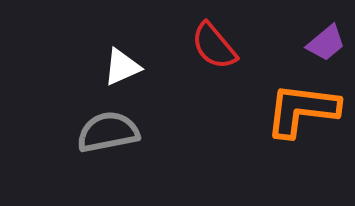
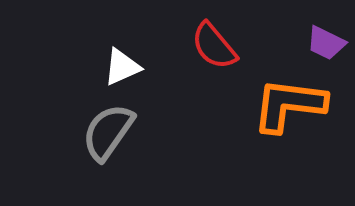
purple trapezoid: rotated 66 degrees clockwise
orange L-shape: moved 13 px left, 5 px up
gray semicircle: rotated 44 degrees counterclockwise
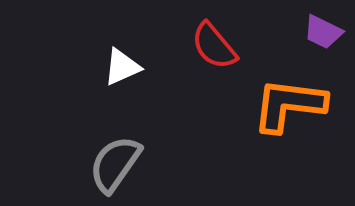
purple trapezoid: moved 3 px left, 11 px up
gray semicircle: moved 7 px right, 32 px down
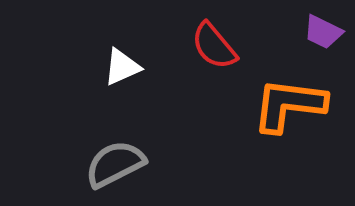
gray semicircle: rotated 28 degrees clockwise
